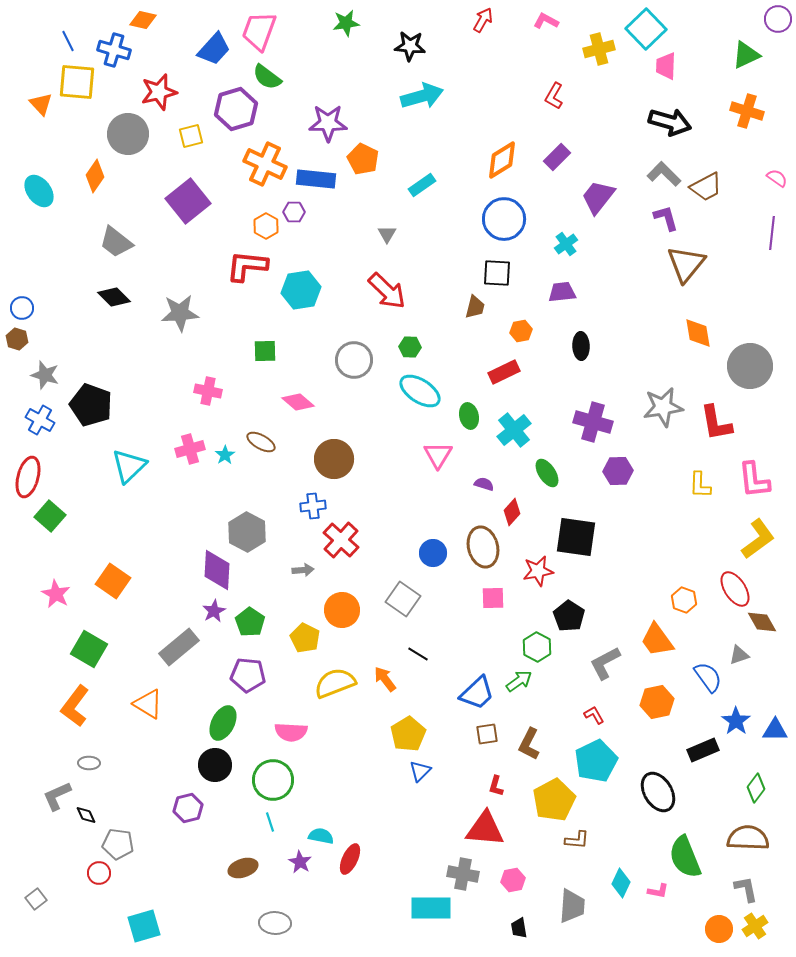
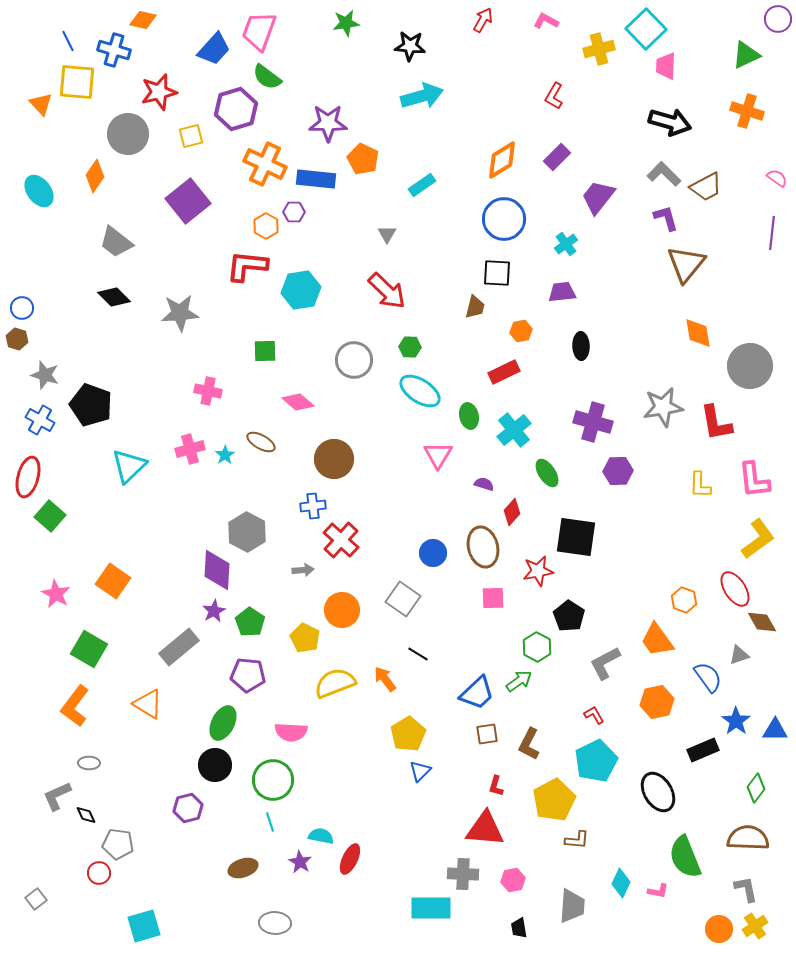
gray cross at (463, 874): rotated 8 degrees counterclockwise
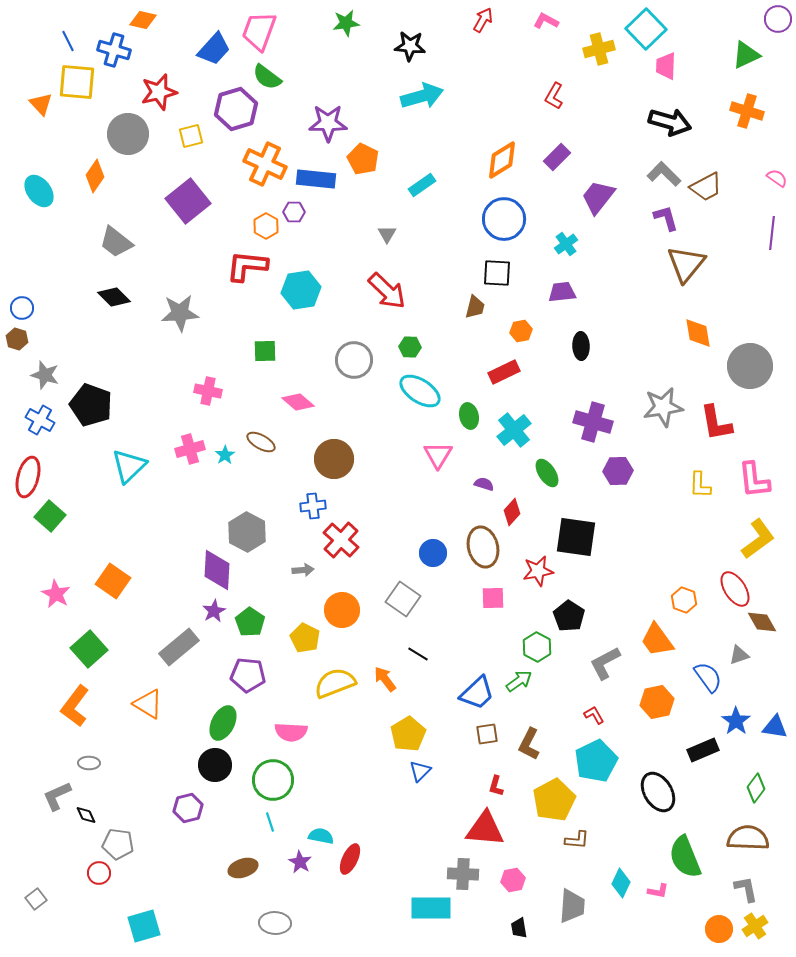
green square at (89, 649): rotated 18 degrees clockwise
blue triangle at (775, 730): moved 3 px up; rotated 8 degrees clockwise
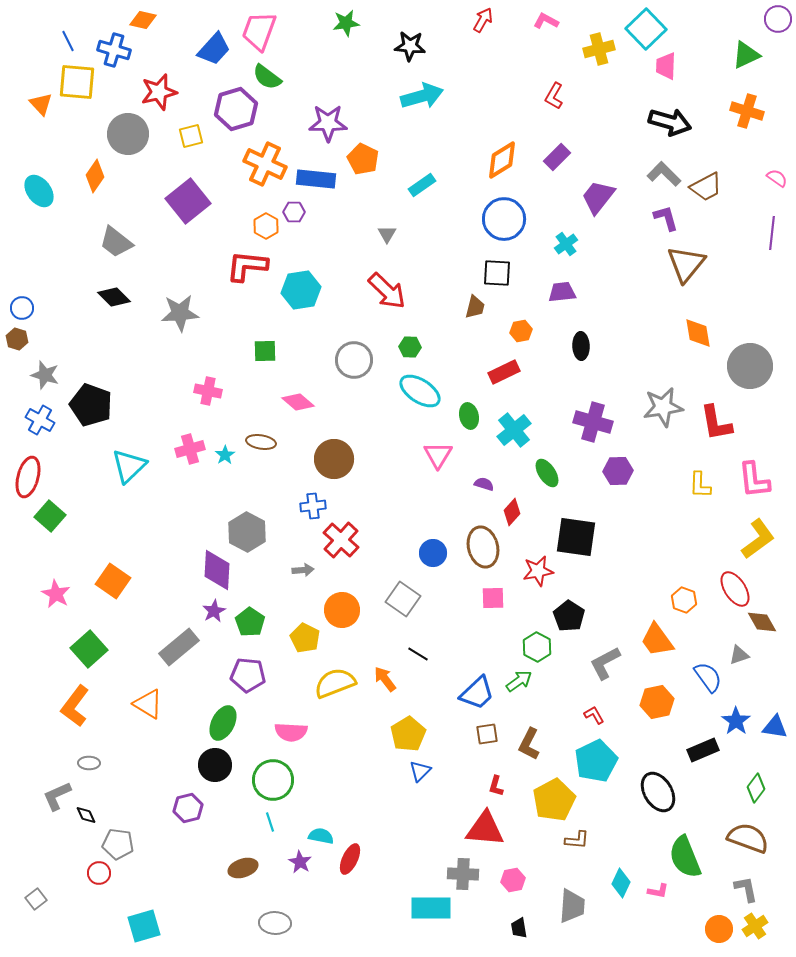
brown ellipse at (261, 442): rotated 20 degrees counterclockwise
brown semicircle at (748, 838): rotated 18 degrees clockwise
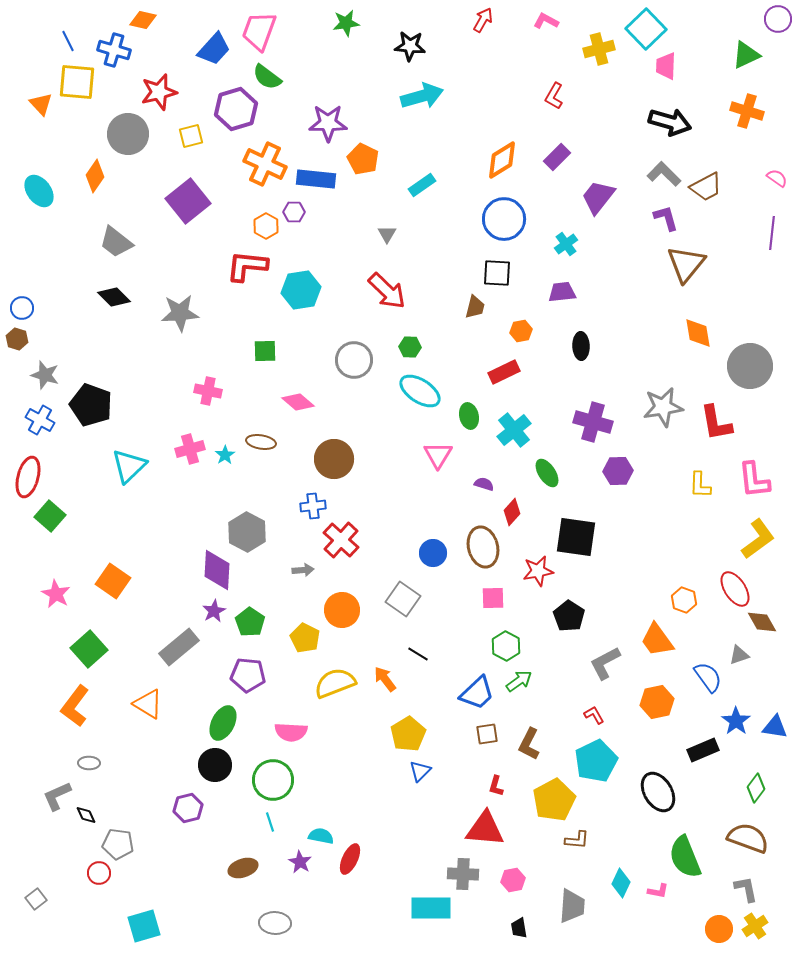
green hexagon at (537, 647): moved 31 px left, 1 px up
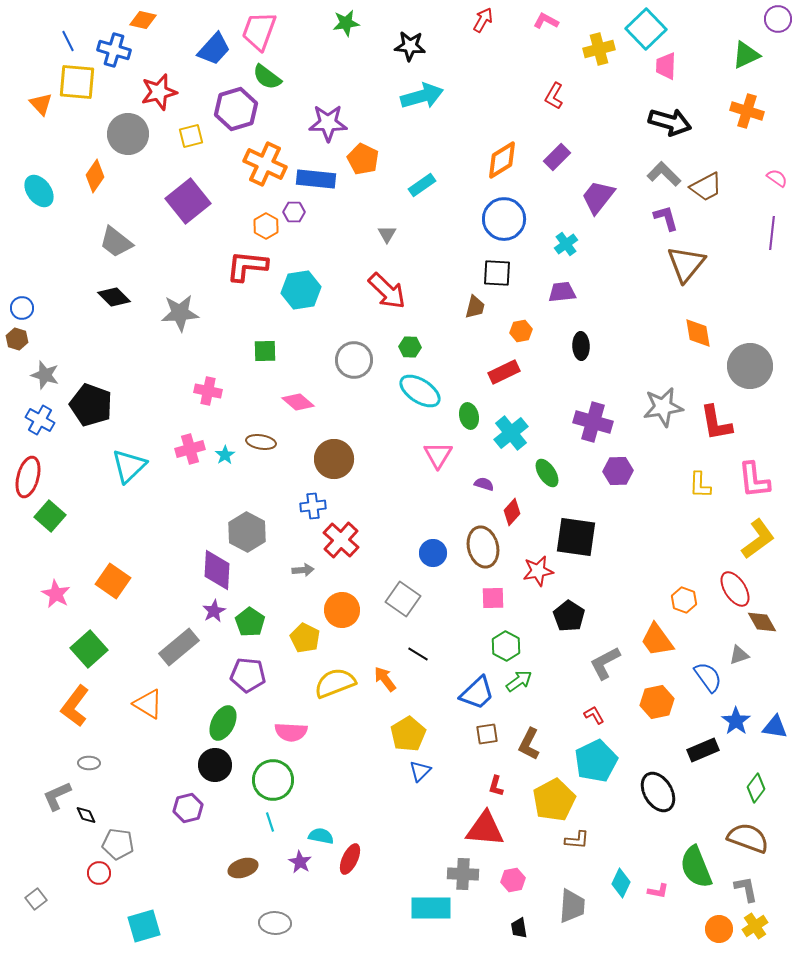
cyan cross at (514, 430): moved 3 px left, 3 px down
green semicircle at (685, 857): moved 11 px right, 10 px down
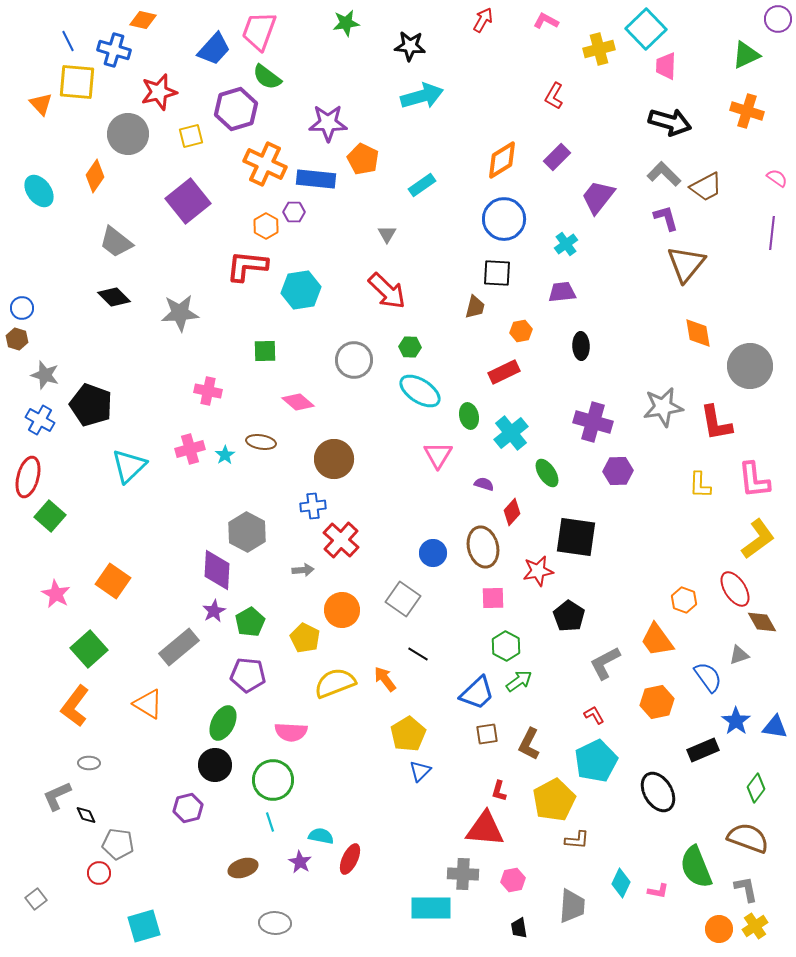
green pentagon at (250, 622): rotated 8 degrees clockwise
red L-shape at (496, 786): moved 3 px right, 5 px down
